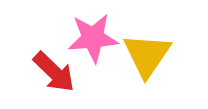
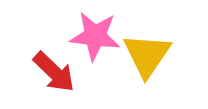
pink star: moved 2 px right, 2 px up; rotated 12 degrees clockwise
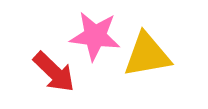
yellow triangle: rotated 46 degrees clockwise
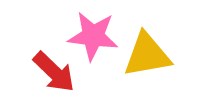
pink star: moved 2 px left
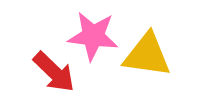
yellow triangle: rotated 18 degrees clockwise
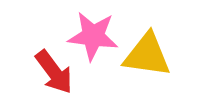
red arrow: rotated 9 degrees clockwise
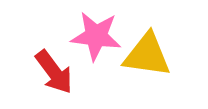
pink star: moved 3 px right
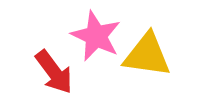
pink star: rotated 18 degrees clockwise
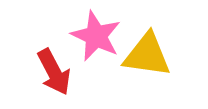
red arrow: rotated 9 degrees clockwise
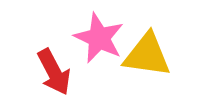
pink star: moved 3 px right, 2 px down
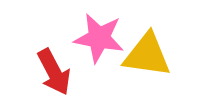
pink star: rotated 15 degrees counterclockwise
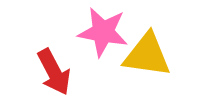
pink star: moved 4 px right, 6 px up
